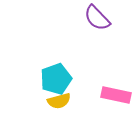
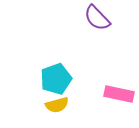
pink rectangle: moved 3 px right, 1 px up
yellow semicircle: moved 2 px left, 4 px down
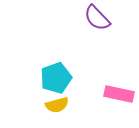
cyan pentagon: moved 1 px up
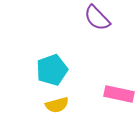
cyan pentagon: moved 4 px left, 8 px up
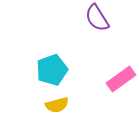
purple semicircle: rotated 12 degrees clockwise
pink rectangle: moved 2 px right, 15 px up; rotated 48 degrees counterclockwise
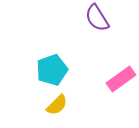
yellow semicircle: rotated 30 degrees counterclockwise
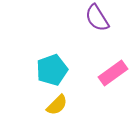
pink rectangle: moved 8 px left, 6 px up
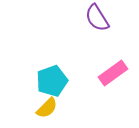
cyan pentagon: moved 11 px down
yellow semicircle: moved 10 px left, 3 px down
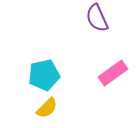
purple semicircle: rotated 8 degrees clockwise
cyan pentagon: moved 8 px left, 6 px up; rotated 8 degrees clockwise
